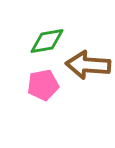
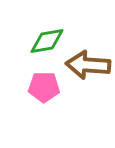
pink pentagon: moved 1 px right, 2 px down; rotated 12 degrees clockwise
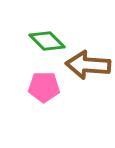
green diamond: rotated 54 degrees clockwise
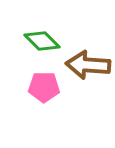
green diamond: moved 5 px left
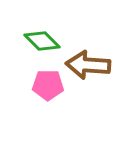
pink pentagon: moved 4 px right, 2 px up
